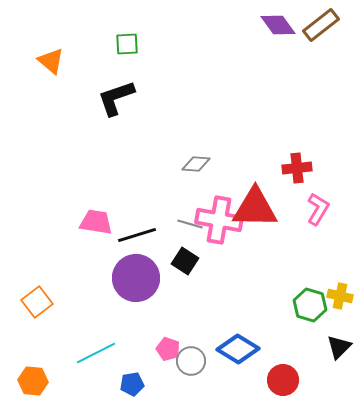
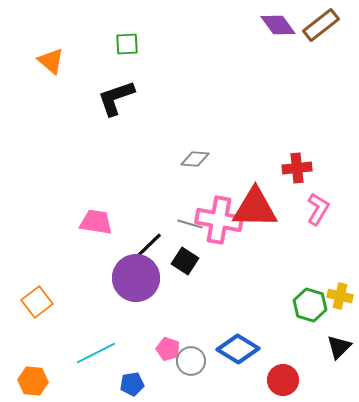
gray diamond: moved 1 px left, 5 px up
black line: moved 9 px right, 13 px down; rotated 27 degrees counterclockwise
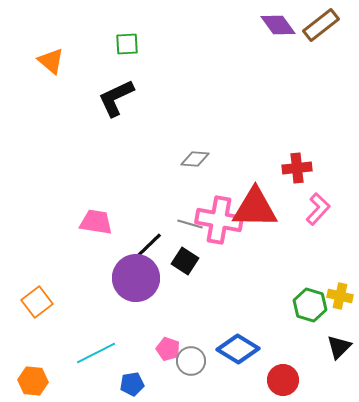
black L-shape: rotated 6 degrees counterclockwise
pink L-shape: rotated 12 degrees clockwise
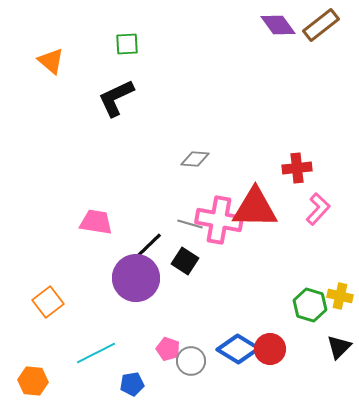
orange square: moved 11 px right
red circle: moved 13 px left, 31 px up
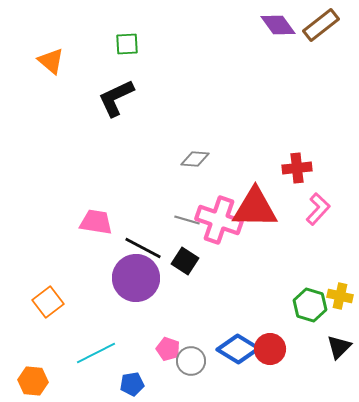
pink cross: rotated 9 degrees clockwise
gray line: moved 3 px left, 4 px up
black line: moved 3 px left; rotated 72 degrees clockwise
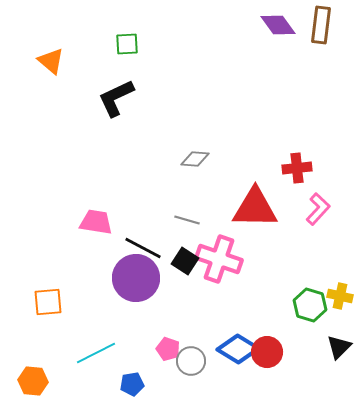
brown rectangle: rotated 45 degrees counterclockwise
pink cross: moved 39 px down
orange square: rotated 32 degrees clockwise
red circle: moved 3 px left, 3 px down
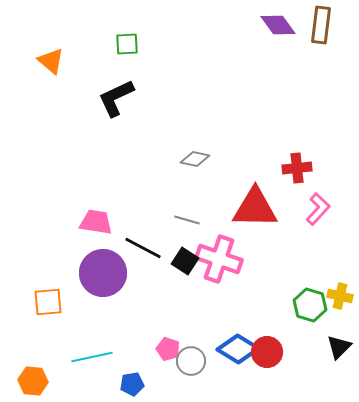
gray diamond: rotated 8 degrees clockwise
purple circle: moved 33 px left, 5 px up
cyan line: moved 4 px left, 4 px down; rotated 15 degrees clockwise
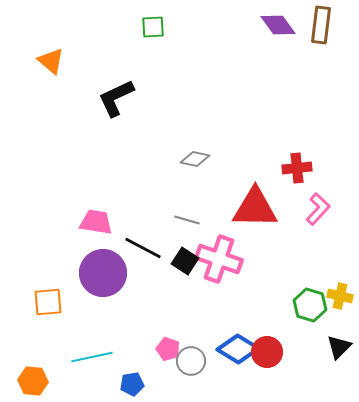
green square: moved 26 px right, 17 px up
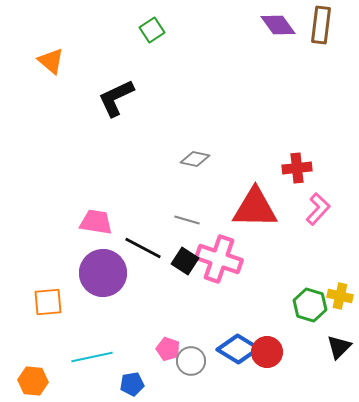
green square: moved 1 px left, 3 px down; rotated 30 degrees counterclockwise
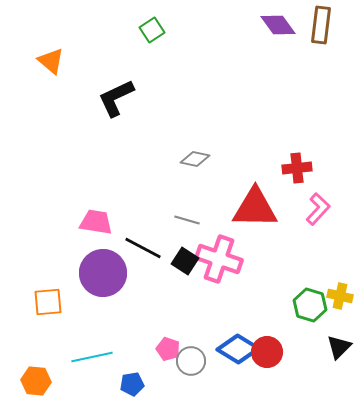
orange hexagon: moved 3 px right
